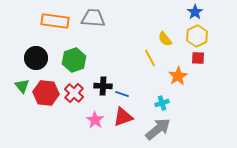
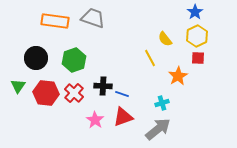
gray trapezoid: rotated 15 degrees clockwise
green triangle: moved 4 px left; rotated 14 degrees clockwise
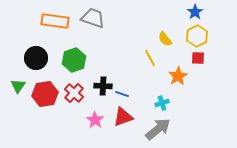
red hexagon: moved 1 px left, 1 px down; rotated 15 degrees counterclockwise
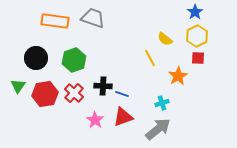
yellow semicircle: rotated 14 degrees counterclockwise
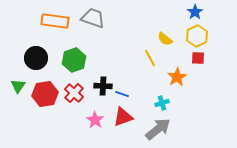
orange star: moved 1 px left, 1 px down
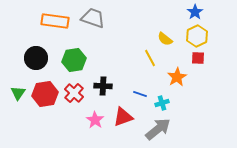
green hexagon: rotated 10 degrees clockwise
green triangle: moved 7 px down
blue line: moved 18 px right
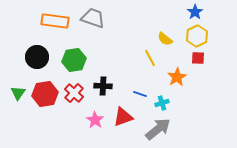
black circle: moved 1 px right, 1 px up
